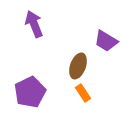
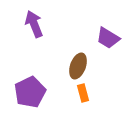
purple trapezoid: moved 2 px right, 3 px up
orange rectangle: rotated 18 degrees clockwise
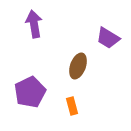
purple arrow: rotated 12 degrees clockwise
orange rectangle: moved 11 px left, 13 px down
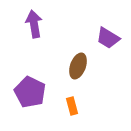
purple pentagon: rotated 20 degrees counterclockwise
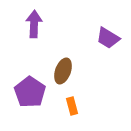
purple arrow: rotated 12 degrees clockwise
brown ellipse: moved 15 px left, 5 px down
purple pentagon: rotated 8 degrees clockwise
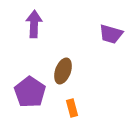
purple trapezoid: moved 3 px right, 4 px up; rotated 15 degrees counterclockwise
orange rectangle: moved 2 px down
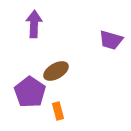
purple trapezoid: moved 6 px down
brown ellipse: moved 7 px left; rotated 40 degrees clockwise
orange rectangle: moved 14 px left, 3 px down
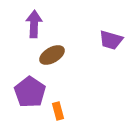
brown ellipse: moved 4 px left, 16 px up
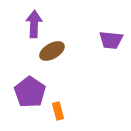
purple trapezoid: rotated 10 degrees counterclockwise
brown ellipse: moved 4 px up
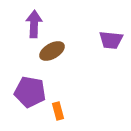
purple pentagon: rotated 24 degrees counterclockwise
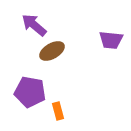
purple arrow: moved 1 px down; rotated 52 degrees counterclockwise
